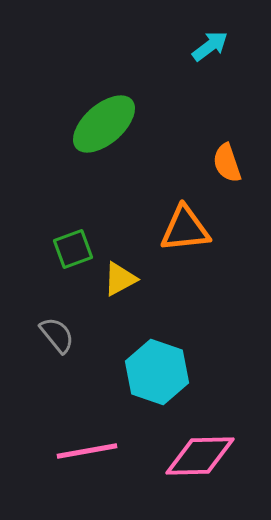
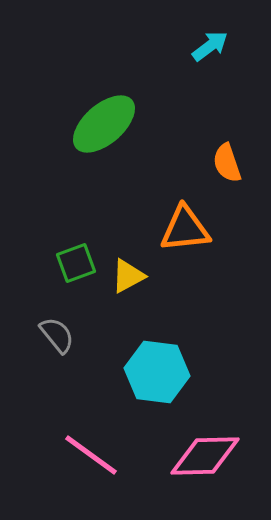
green square: moved 3 px right, 14 px down
yellow triangle: moved 8 px right, 3 px up
cyan hexagon: rotated 12 degrees counterclockwise
pink line: moved 4 px right, 4 px down; rotated 46 degrees clockwise
pink diamond: moved 5 px right
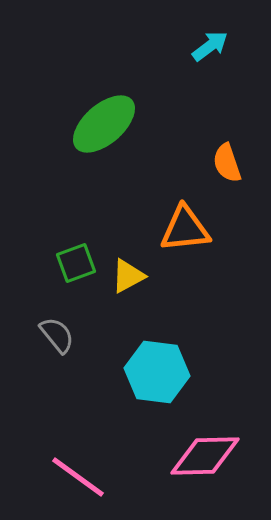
pink line: moved 13 px left, 22 px down
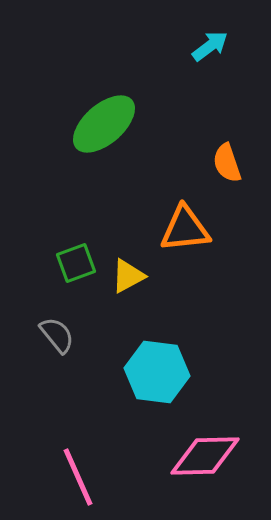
pink line: rotated 30 degrees clockwise
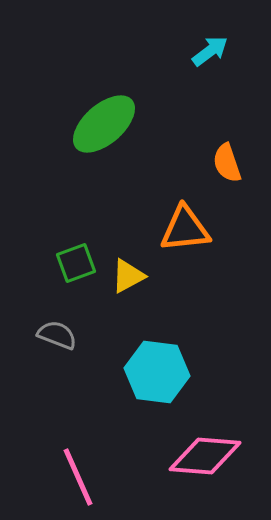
cyan arrow: moved 5 px down
gray semicircle: rotated 30 degrees counterclockwise
pink diamond: rotated 6 degrees clockwise
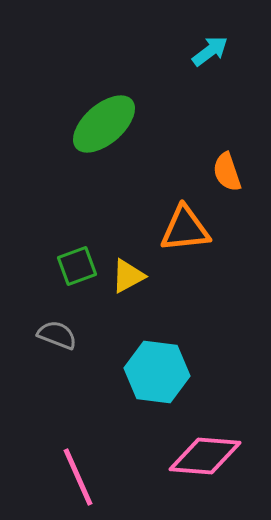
orange semicircle: moved 9 px down
green square: moved 1 px right, 3 px down
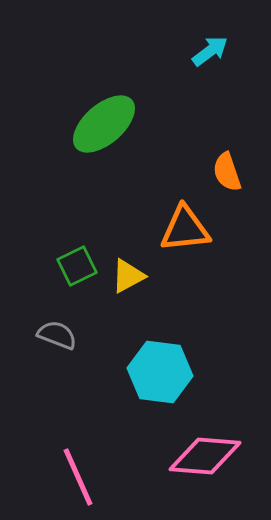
green square: rotated 6 degrees counterclockwise
cyan hexagon: moved 3 px right
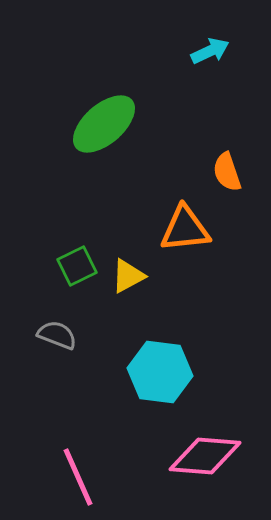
cyan arrow: rotated 12 degrees clockwise
